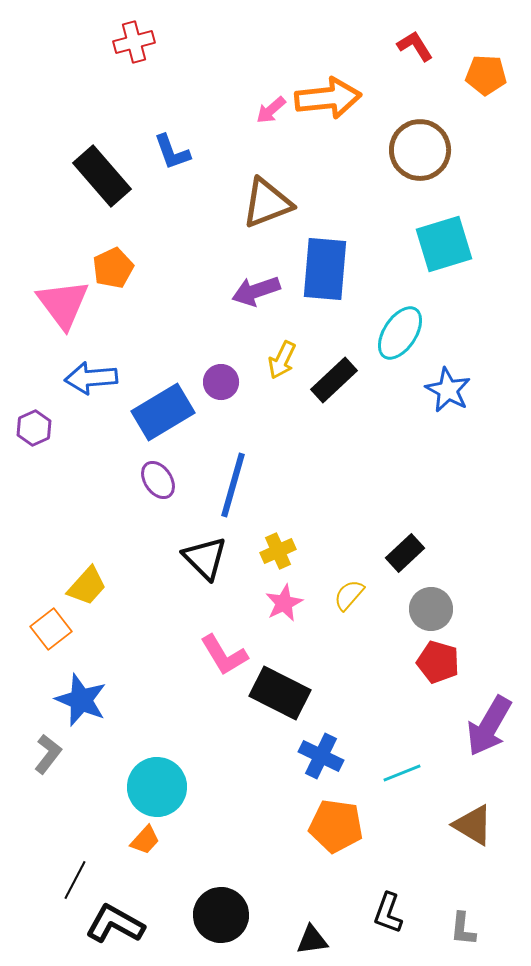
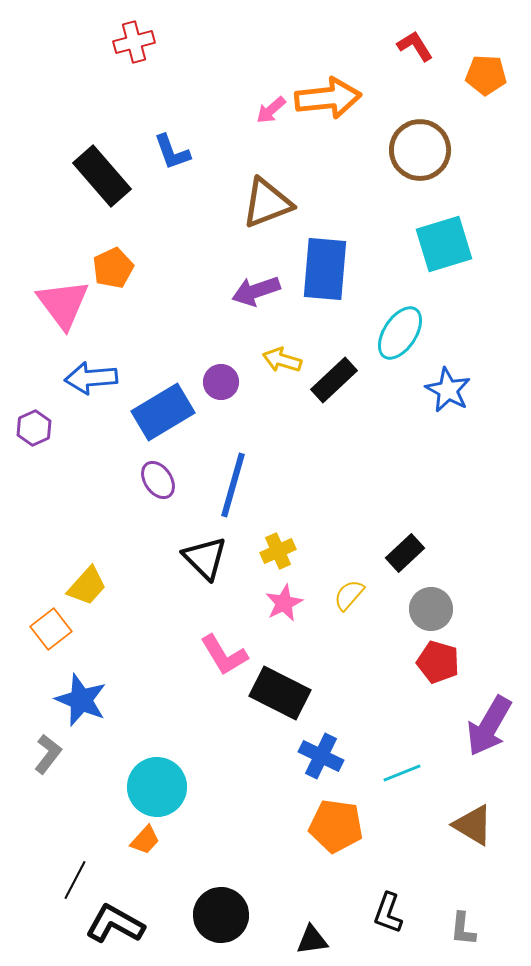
yellow arrow at (282, 360): rotated 81 degrees clockwise
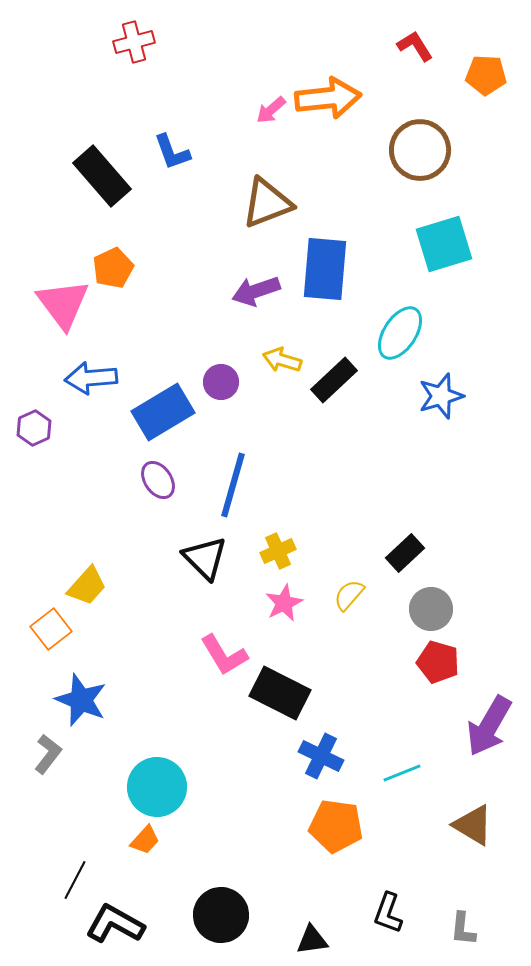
blue star at (448, 390): moved 7 px left, 6 px down; rotated 27 degrees clockwise
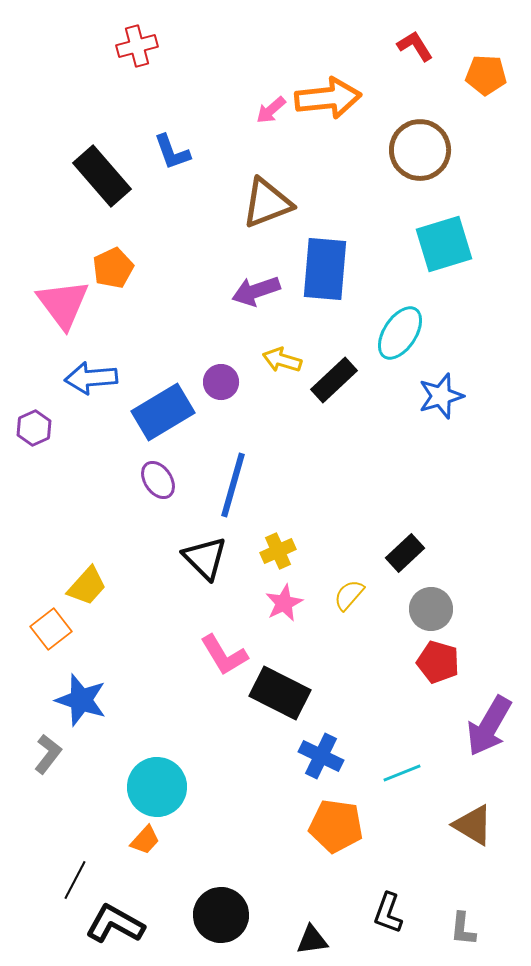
red cross at (134, 42): moved 3 px right, 4 px down
blue star at (81, 700): rotated 4 degrees counterclockwise
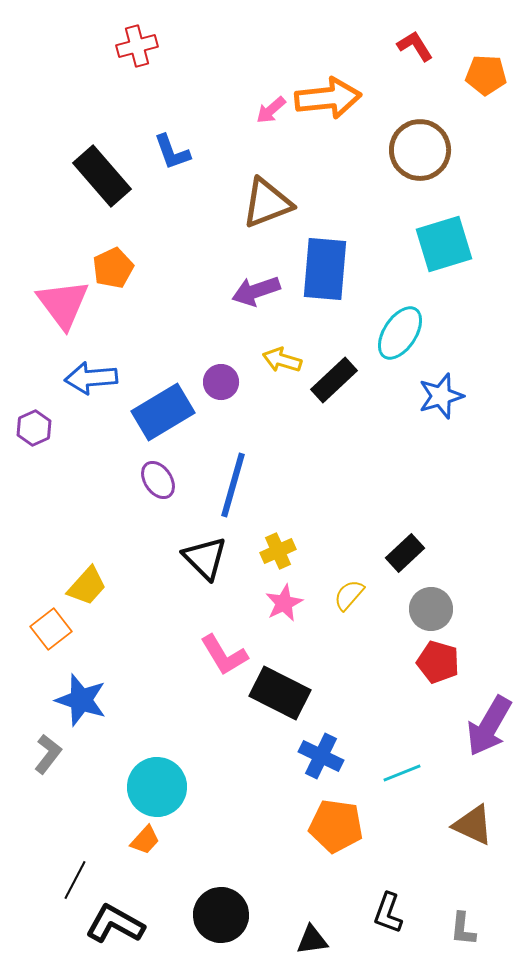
brown triangle at (473, 825): rotated 6 degrees counterclockwise
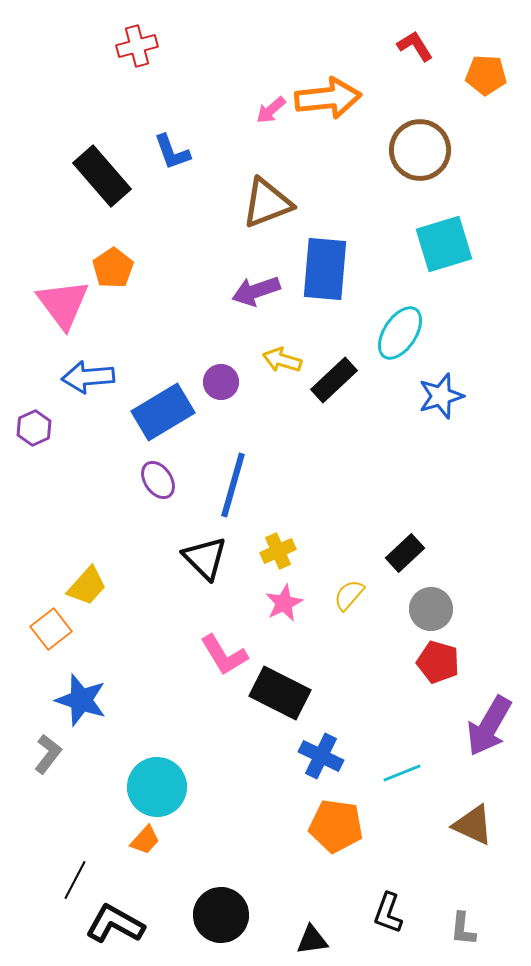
orange pentagon at (113, 268): rotated 9 degrees counterclockwise
blue arrow at (91, 378): moved 3 px left, 1 px up
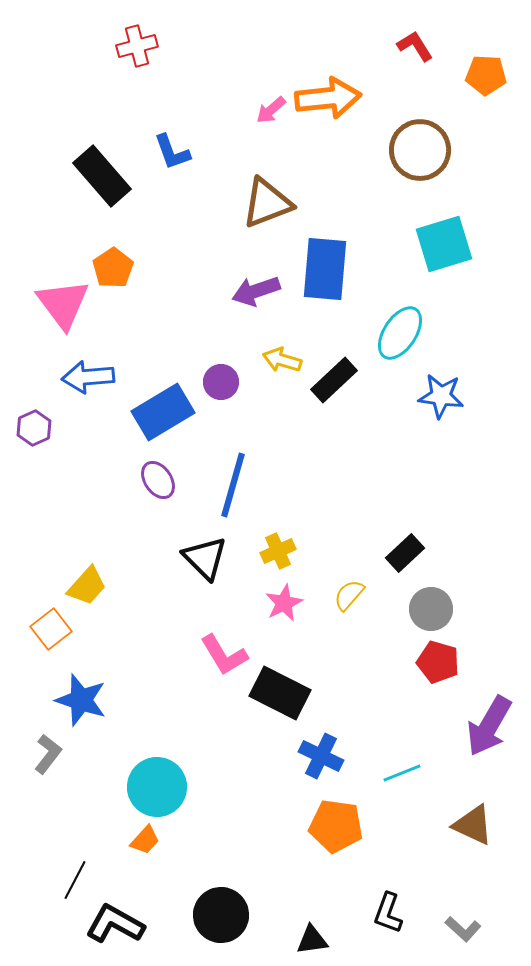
blue star at (441, 396): rotated 24 degrees clockwise
gray L-shape at (463, 929): rotated 54 degrees counterclockwise
